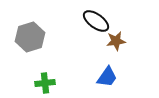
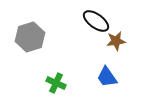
blue trapezoid: rotated 110 degrees clockwise
green cross: moved 11 px right; rotated 30 degrees clockwise
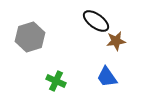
green cross: moved 2 px up
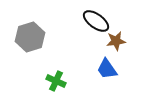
blue trapezoid: moved 8 px up
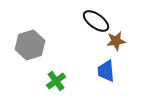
gray hexagon: moved 8 px down
blue trapezoid: moved 1 px left, 2 px down; rotated 30 degrees clockwise
green cross: rotated 30 degrees clockwise
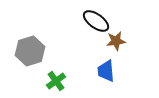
gray hexagon: moved 6 px down
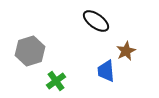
brown star: moved 10 px right, 10 px down; rotated 18 degrees counterclockwise
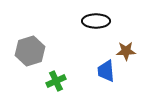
black ellipse: rotated 36 degrees counterclockwise
brown star: rotated 24 degrees clockwise
green cross: rotated 12 degrees clockwise
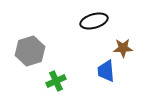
black ellipse: moved 2 px left; rotated 16 degrees counterclockwise
brown star: moved 3 px left, 3 px up
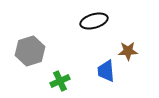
brown star: moved 5 px right, 3 px down
green cross: moved 4 px right
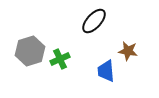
black ellipse: rotated 32 degrees counterclockwise
brown star: rotated 12 degrees clockwise
green cross: moved 22 px up
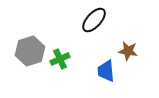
black ellipse: moved 1 px up
